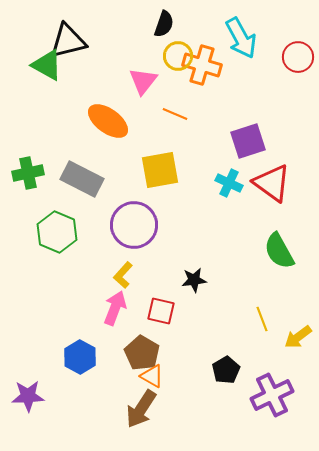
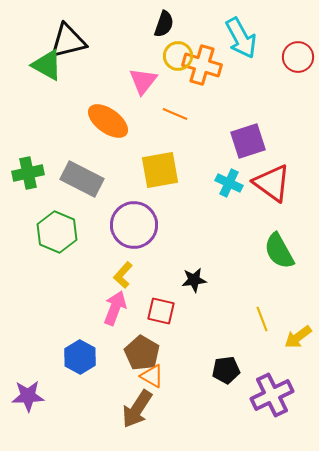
black pentagon: rotated 24 degrees clockwise
brown arrow: moved 4 px left
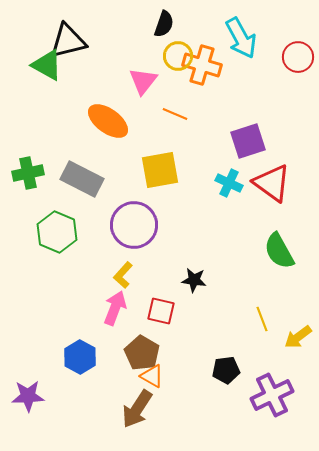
black star: rotated 15 degrees clockwise
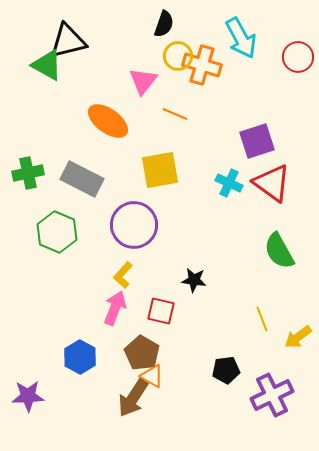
purple square: moved 9 px right
brown arrow: moved 4 px left, 11 px up
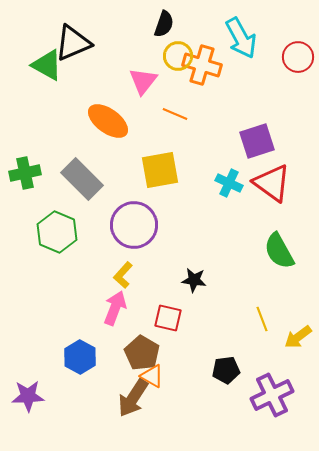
black triangle: moved 5 px right, 2 px down; rotated 9 degrees counterclockwise
green cross: moved 3 px left
gray rectangle: rotated 18 degrees clockwise
red square: moved 7 px right, 7 px down
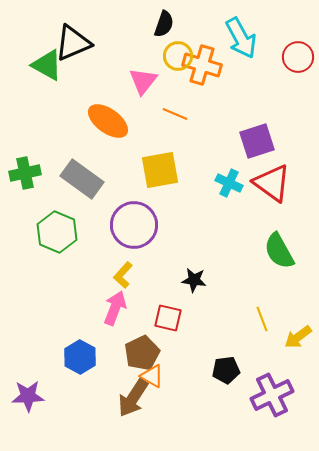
gray rectangle: rotated 9 degrees counterclockwise
brown pentagon: rotated 16 degrees clockwise
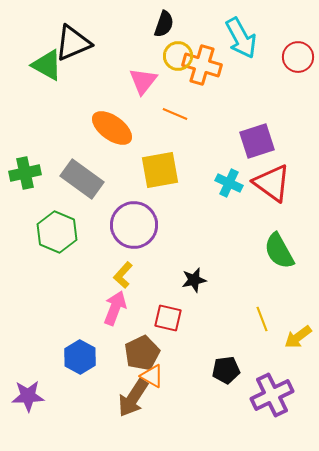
orange ellipse: moved 4 px right, 7 px down
black star: rotated 20 degrees counterclockwise
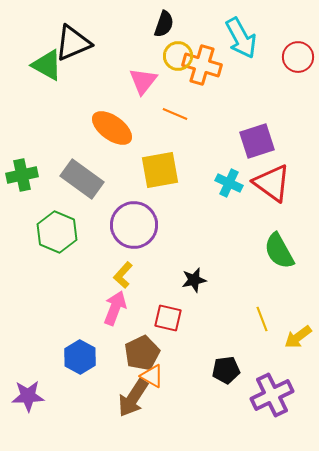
green cross: moved 3 px left, 2 px down
